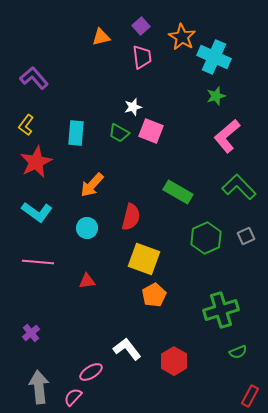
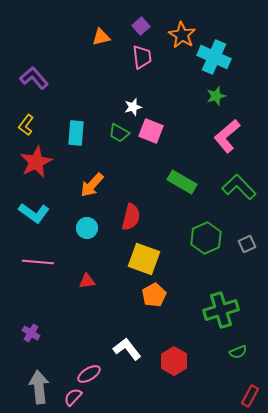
orange star: moved 2 px up
green rectangle: moved 4 px right, 10 px up
cyan L-shape: moved 3 px left, 1 px down
gray square: moved 1 px right, 8 px down
purple cross: rotated 18 degrees counterclockwise
pink ellipse: moved 2 px left, 2 px down
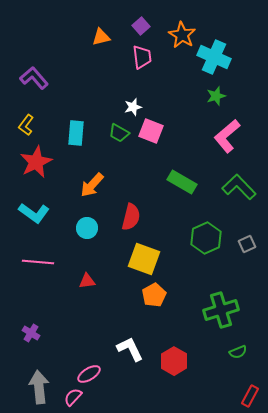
white L-shape: moved 3 px right; rotated 12 degrees clockwise
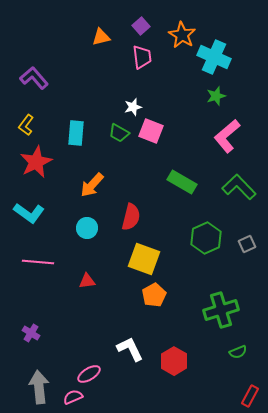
cyan L-shape: moved 5 px left
pink semicircle: rotated 24 degrees clockwise
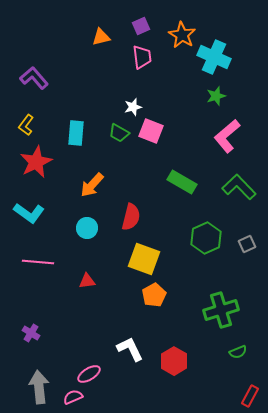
purple square: rotated 18 degrees clockwise
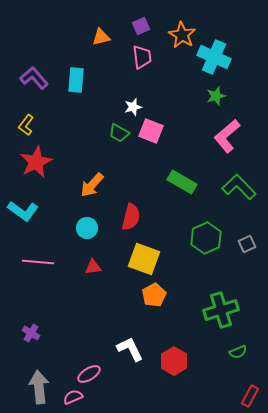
cyan rectangle: moved 53 px up
cyan L-shape: moved 6 px left, 2 px up
red triangle: moved 6 px right, 14 px up
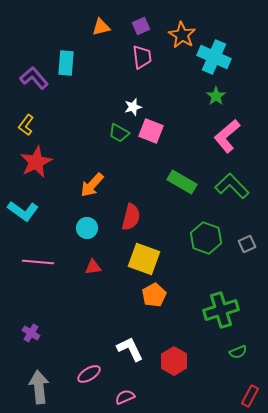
orange triangle: moved 10 px up
cyan rectangle: moved 10 px left, 17 px up
green star: rotated 18 degrees counterclockwise
green L-shape: moved 7 px left, 1 px up
green hexagon: rotated 16 degrees counterclockwise
pink semicircle: moved 52 px right
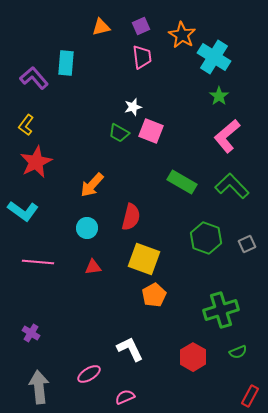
cyan cross: rotated 8 degrees clockwise
green star: moved 3 px right
red hexagon: moved 19 px right, 4 px up
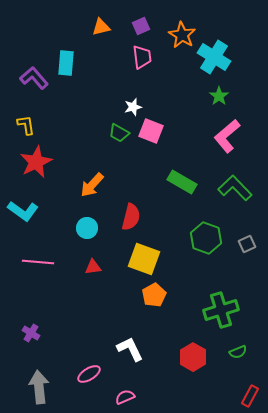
yellow L-shape: rotated 135 degrees clockwise
green L-shape: moved 3 px right, 2 px down
